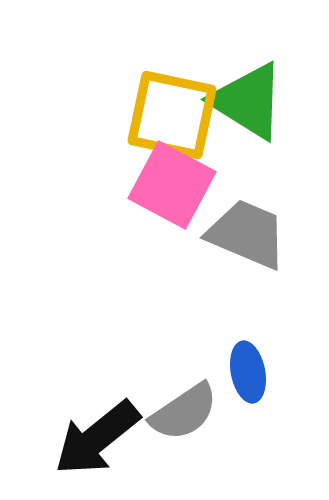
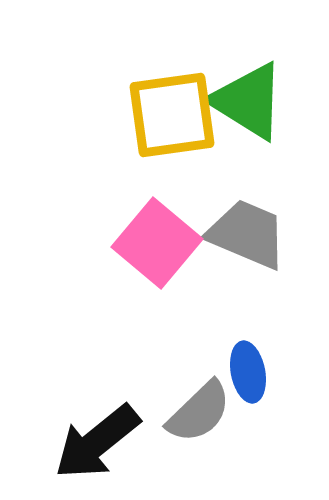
yellow square: rotated 20 degrees counterclockwise
pink square: moved 15 px left, 58 px down; rotated 12 degrees clockwise
gray semicircle: moved 15 px right; rotated 10 degrees counterclockwise
black arrow: moved 4 px down
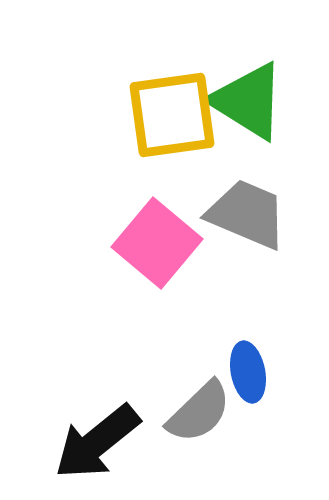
gray trapezoid: moved 20 px up
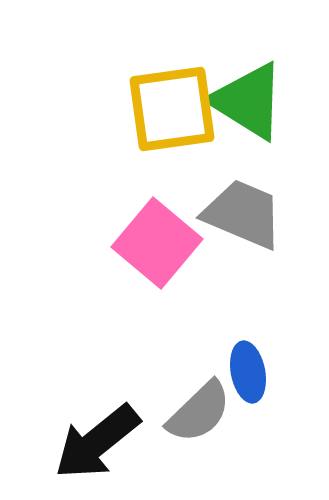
yellow square: moved 6 px up
gray trapezoid: moved 4 px left
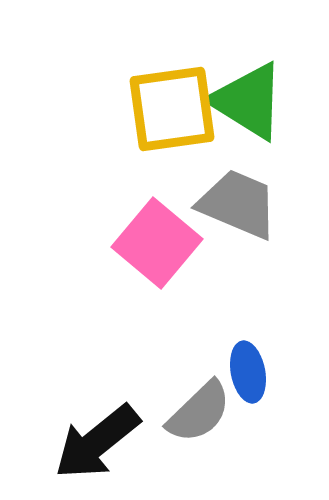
gray trapezoid: moved 5 px left, 10 px up
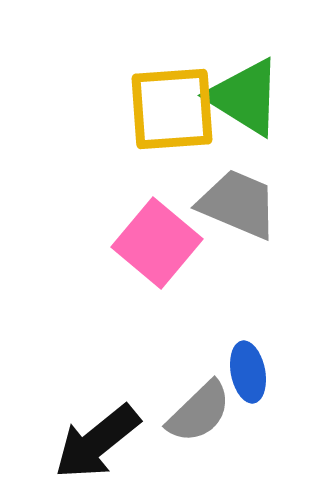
green triangle: moved 3 px left, 4 px up
yellow square: rotated 4 degrees clockwise
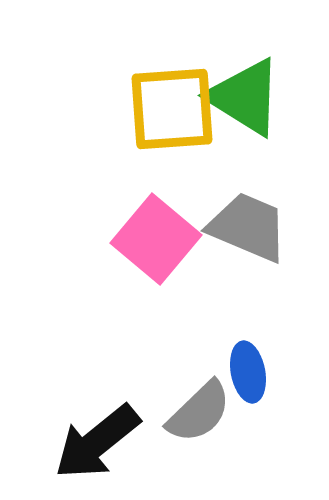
gray trapezoid: moved 10 px right, 23 px down
pink square: moved 1 px left, 4 px up
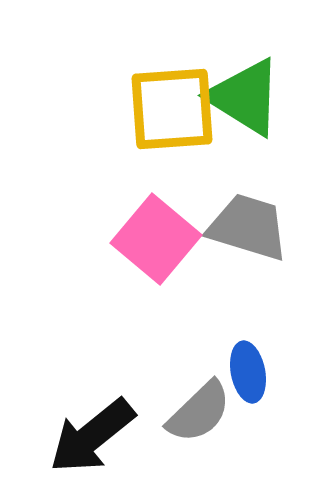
gray trapezoid: rotated 6 degrees counterclockwise
black arrow: moved 5 px left, 6 px up
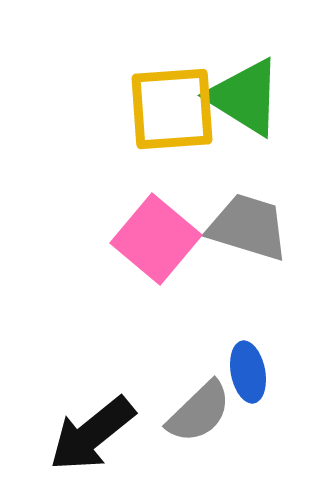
black arrow: moved 2 px up
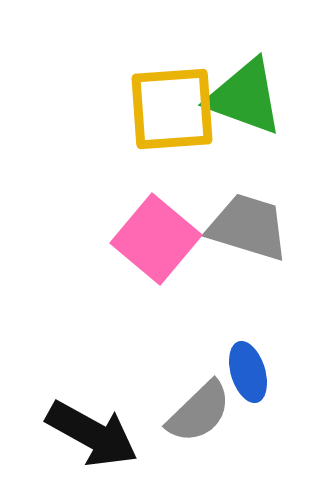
green triangle: rotated 12 degrees counterclockwise
blue ellipse: rotated 6 degrees counterclockwise
black arrow: rotated 112 degrees counterclockwise
